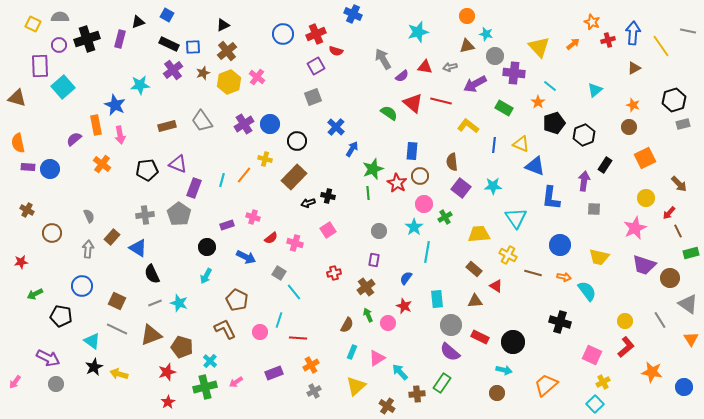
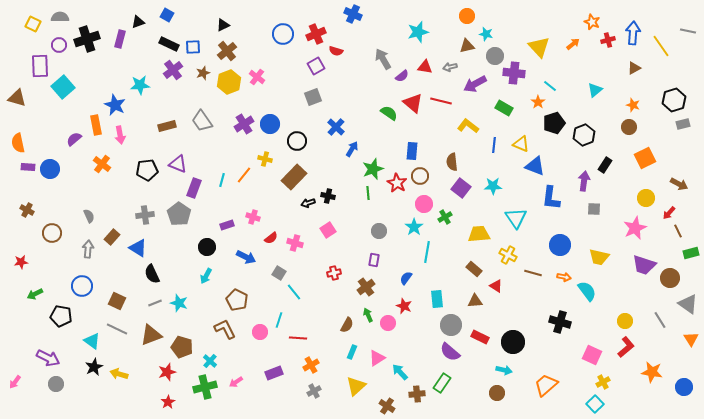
brown arrow at (679, 184): rotated 18 degrees counterclockwise
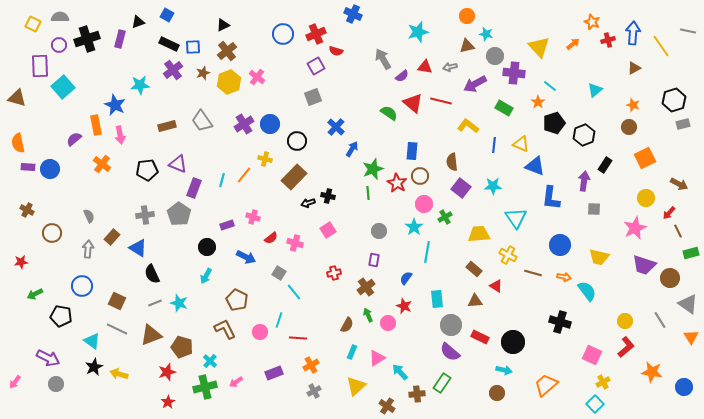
orange triangle at (691, 339): moved 2 px up
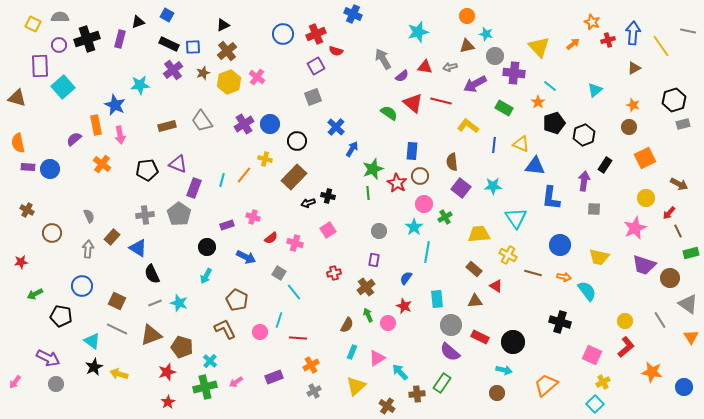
blue triangle at (535, 166): rotated 15 degrees counterclockwise
purple rectangle at (274, 373): moved 4 px down
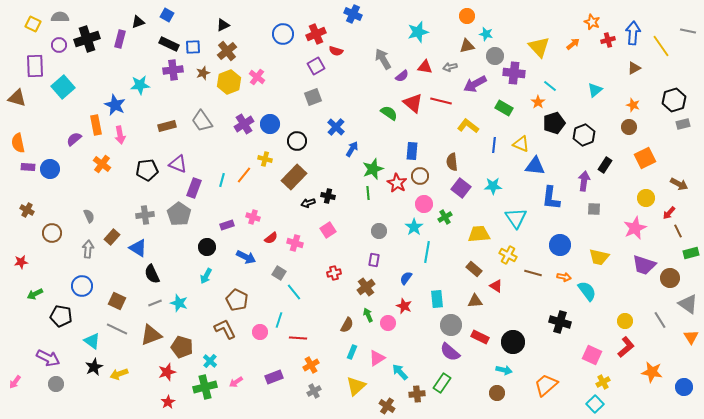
purple rectangle at (40, 66): moved 5 px left
purple cross at (173, 70): rotated 30 degrees clockwise
yellow arrow at (119, 374): rotated 36 degrees counterclockwise
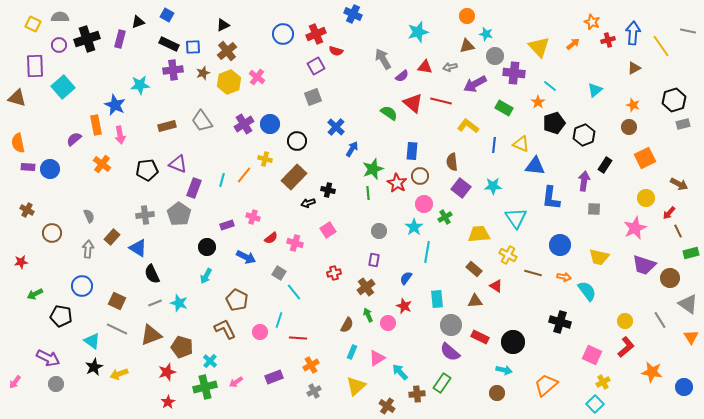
black cross at (328, 196): moved 6 px up
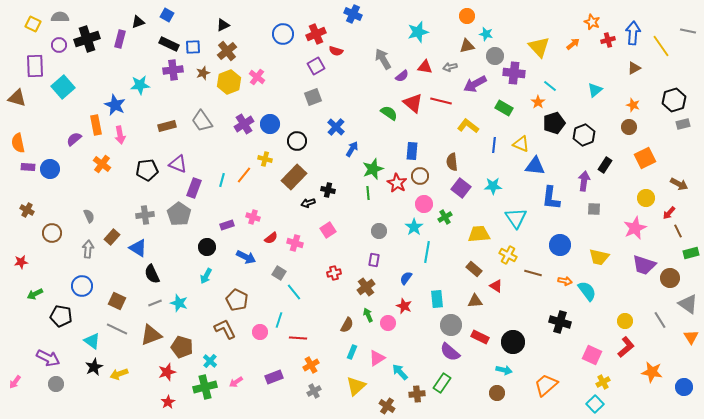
orange arrow at (564, 277): moved 1 px right, 4 px down
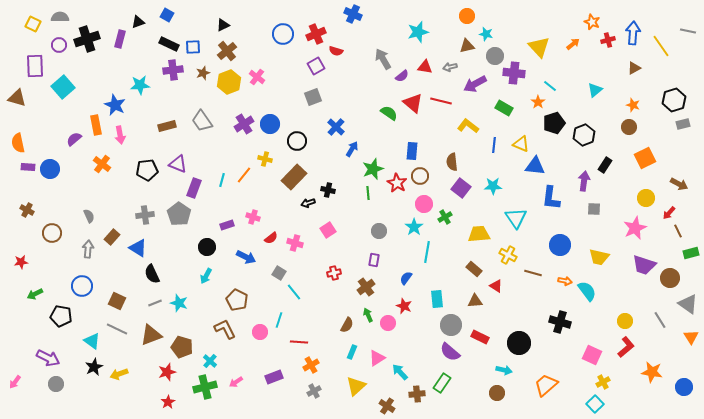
red line at (298, 338): moved 1 px right, 4 px down
black circle at (513, 342): moved 6 px right, 1 px down
